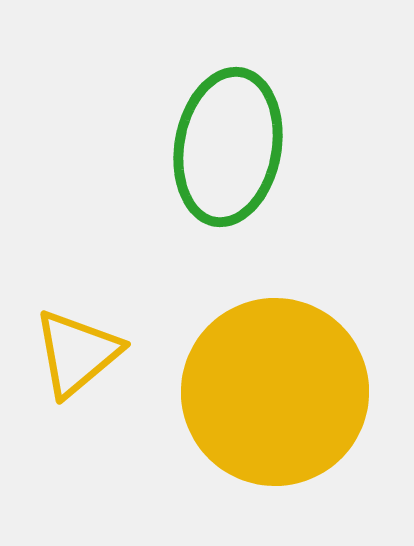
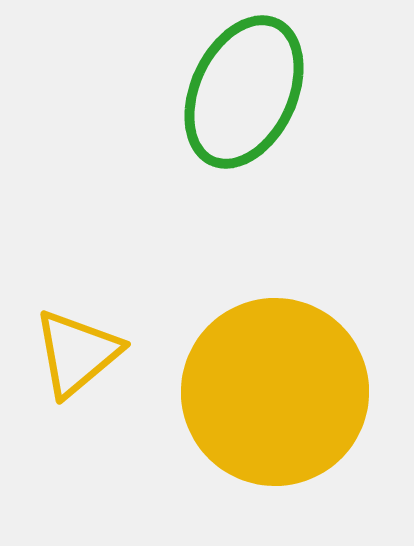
green ellipse: moved 16 px right, 55 px up; rotated 15 degrees clockwise
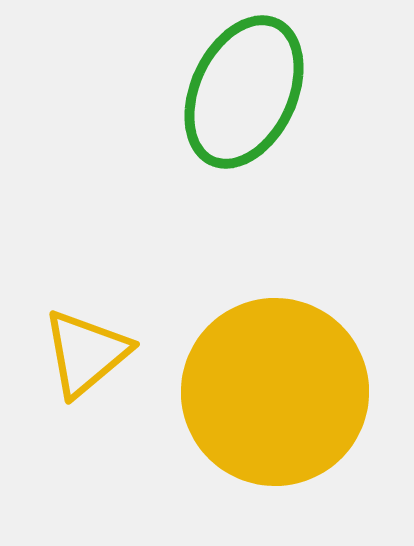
yellow triangle: moved 9 px right
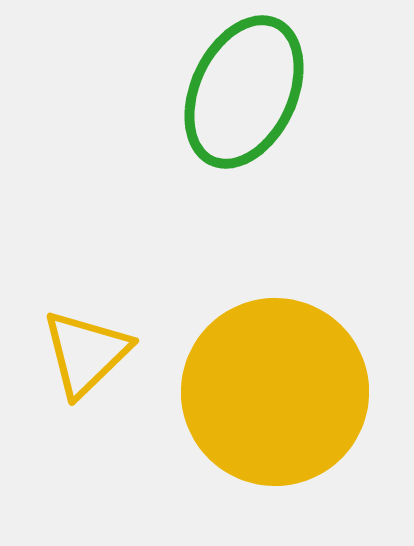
yellow triangle: rotated 4 degrees counterclockwise
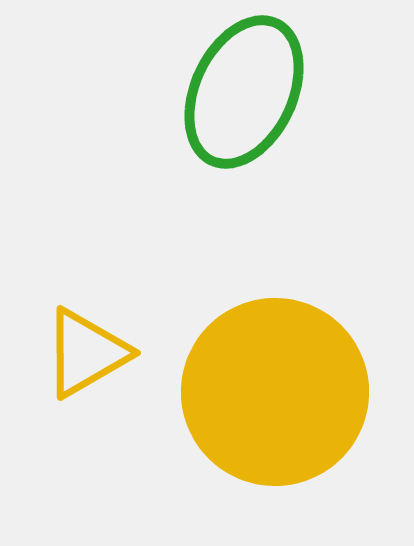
yellow triangle: rotated 14 degrees clockwise
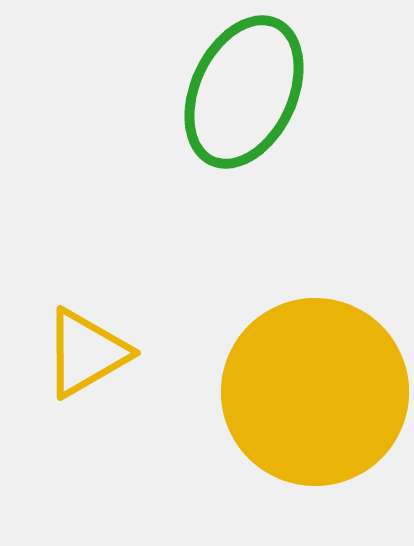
yellow circle: moved 40 px right
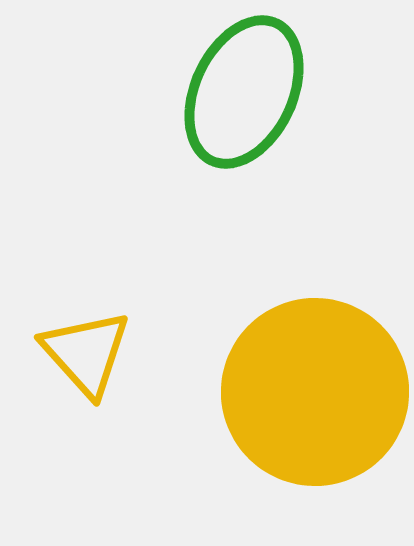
yellow triangle: rotated 42 degrees counterclockwise
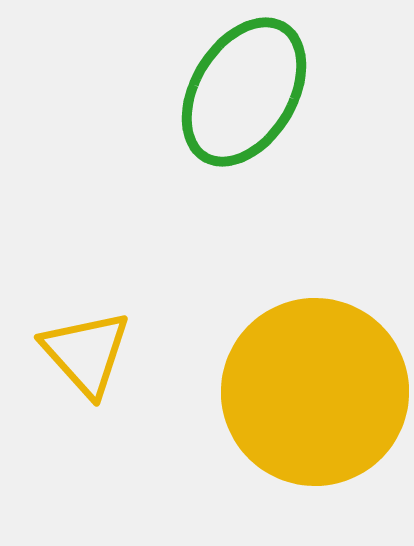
green ellipse: rotated 6 degrees clockwise
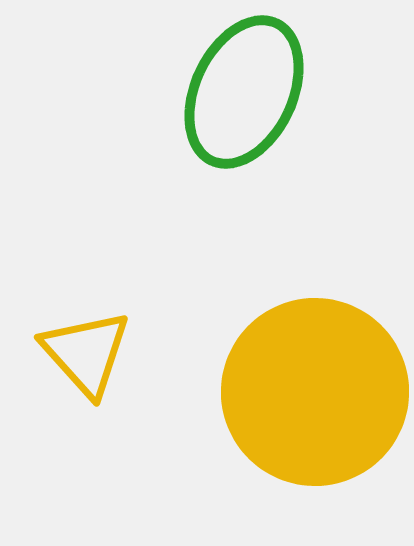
green ellipse: rotated 6 degrees counterclockwise
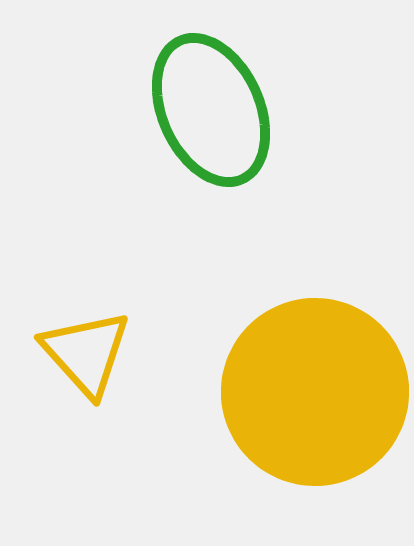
green ellipse: moved 33 px left, 18 px down; rotated 49 degrees counterclockwise
